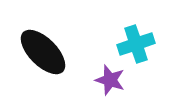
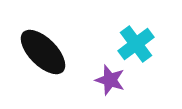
cyan cross: rotated 18 degrees counterclockwise
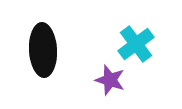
black ellipse: moved 2 px up; rotated 42 degrees clockwise
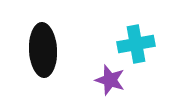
cyan cross: rotated 27 degrees clockwise
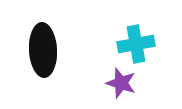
purple star: moved 11 px right, 3 px down
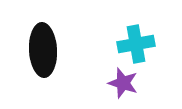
purple star: moved 2 px right
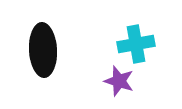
purple star: moved 4 px left, 2 px up
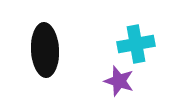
black ellipse: moved 2 px right
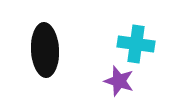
cyan cross: rotated 18 degrees clockwise
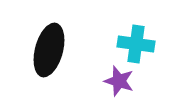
black ellipse: moved 4 px right; rotated 18 degrees clockwise
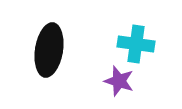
black ellipse: rotated 6 degrees counterclockwise
